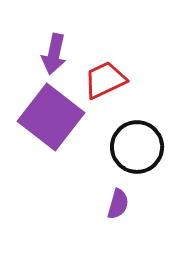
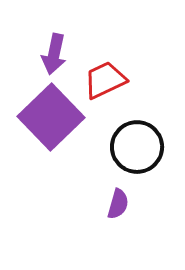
purple square: rotated 8 degrees clockwise
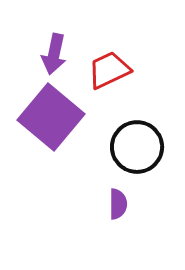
red trapezoid: moved 4 px right, 10 px up
purple square: rotated 6 degrees counterclockwise
purple semicircle: rotated 16 degrees counterclockwise
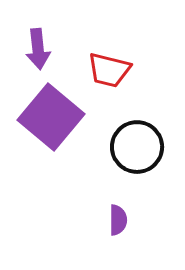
purple arrow: moved 16 px left, 5 px up; rotated 18 degrees counterclockwise
red trapezoid: rotated 141 degrees counterclockwise
purple semicircle: moved 16 px down
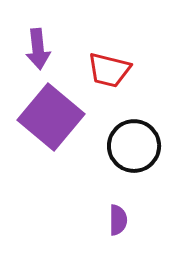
black circle: moved 3 px left, 1 px up
